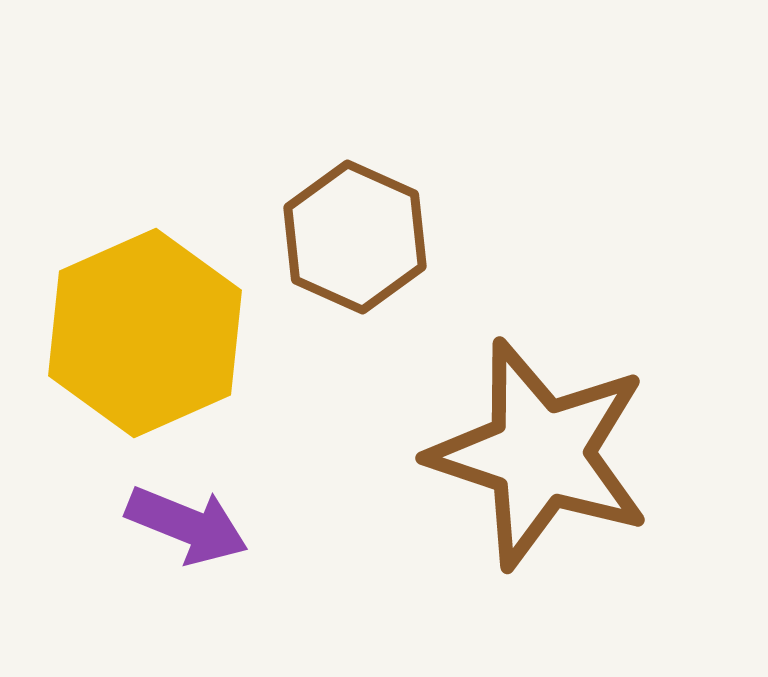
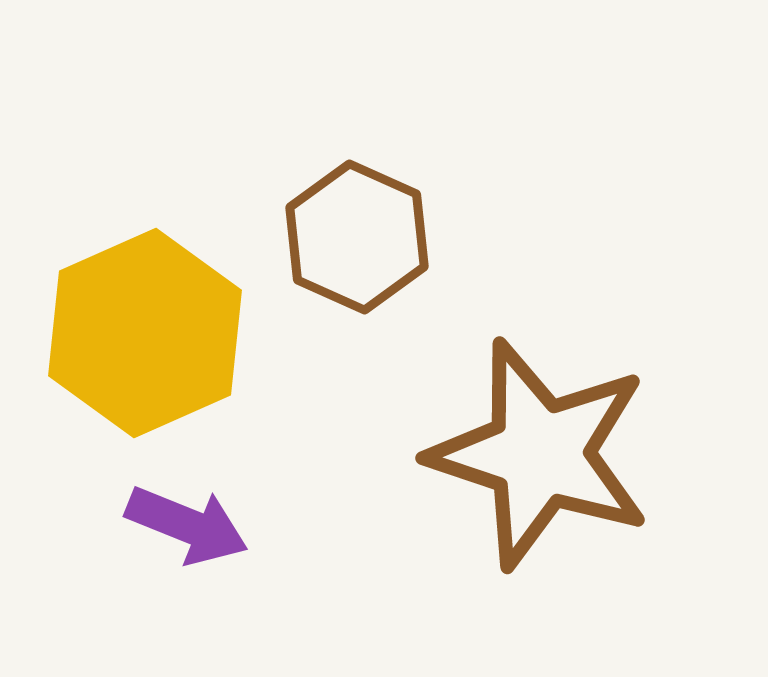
brown hexagon: moved 2 px right
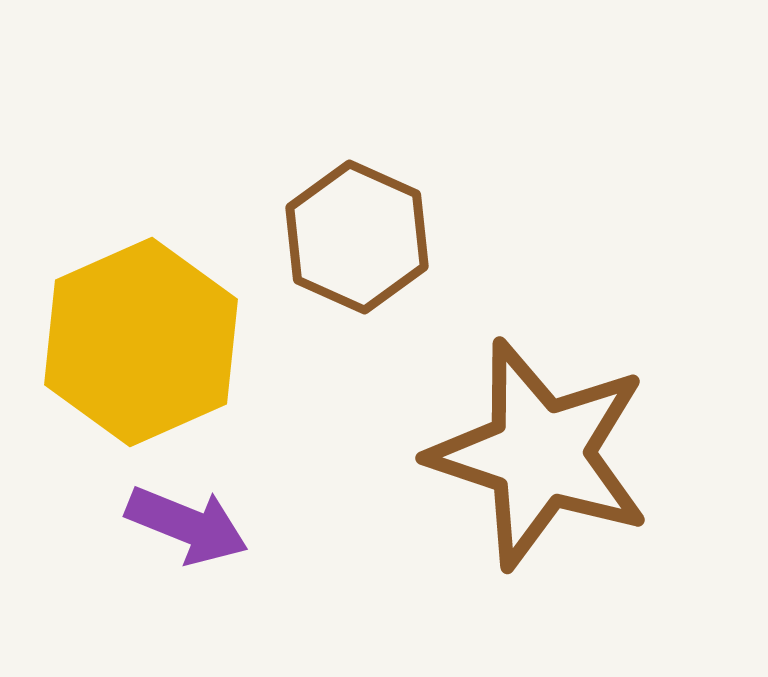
yellow hexagon: moved 4 px left, 9 px down
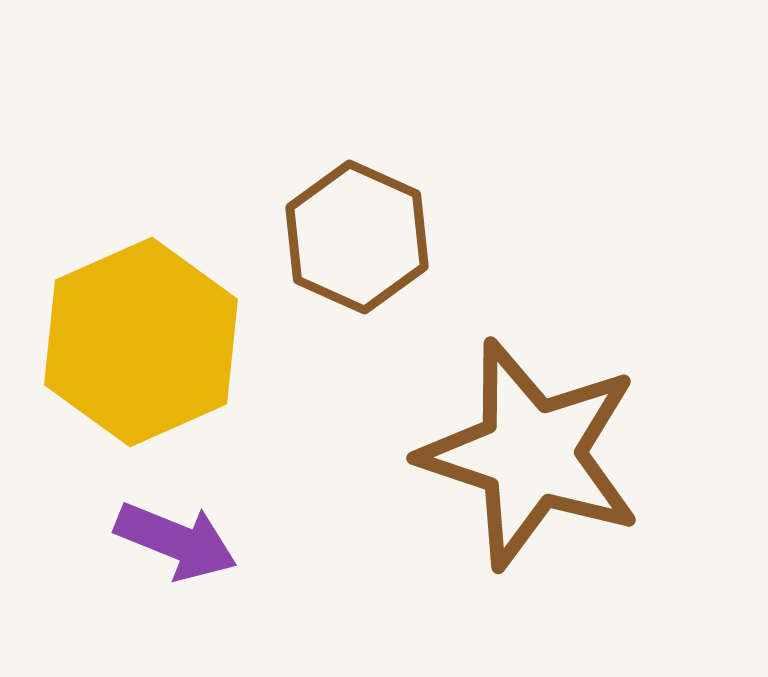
brown star: moved 9 px left
purple arrow: moved 11 px left, 16 px down
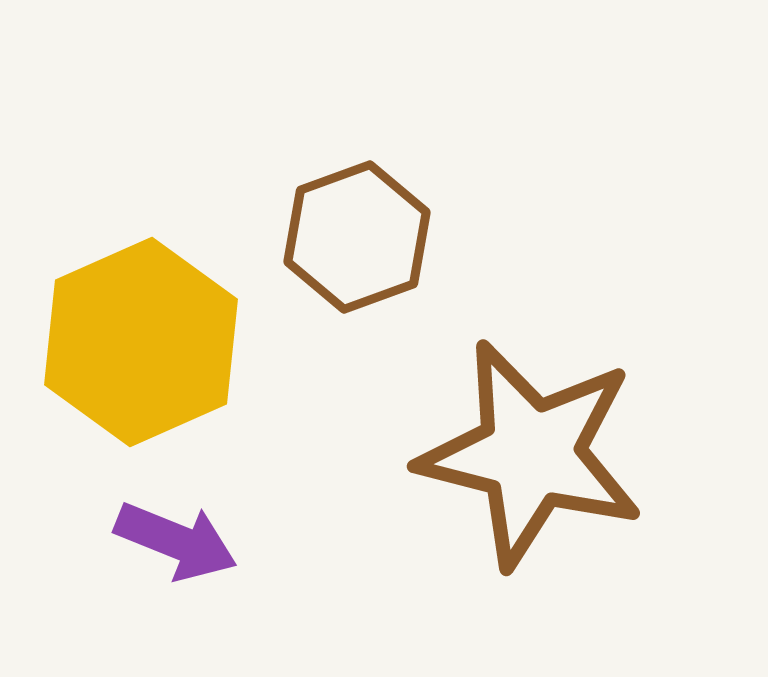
brown hexagon: rotated 16 degrees clockwise
brown star: rotated 4 degrees counterclockwise
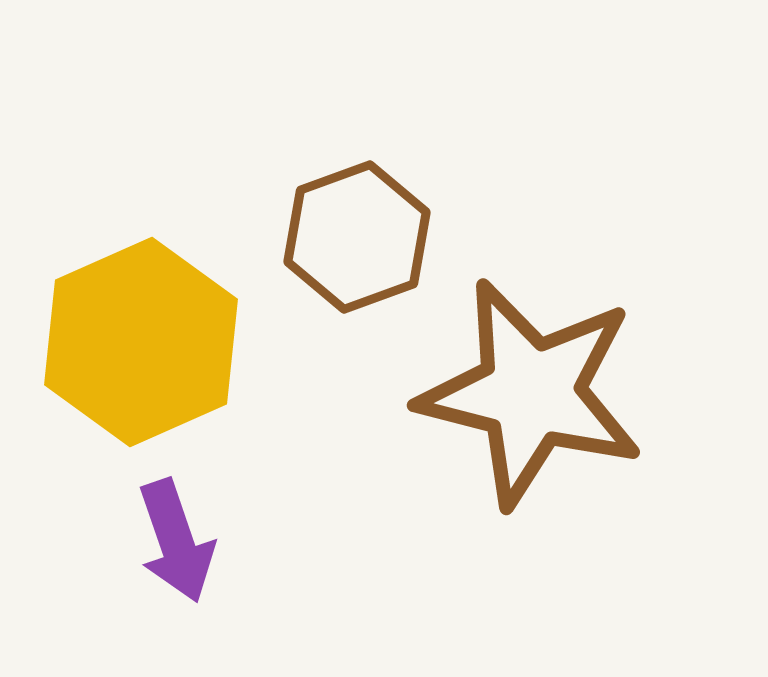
brown star: moved 61 px up
purple arrow: rotated 49 degrees clockwise
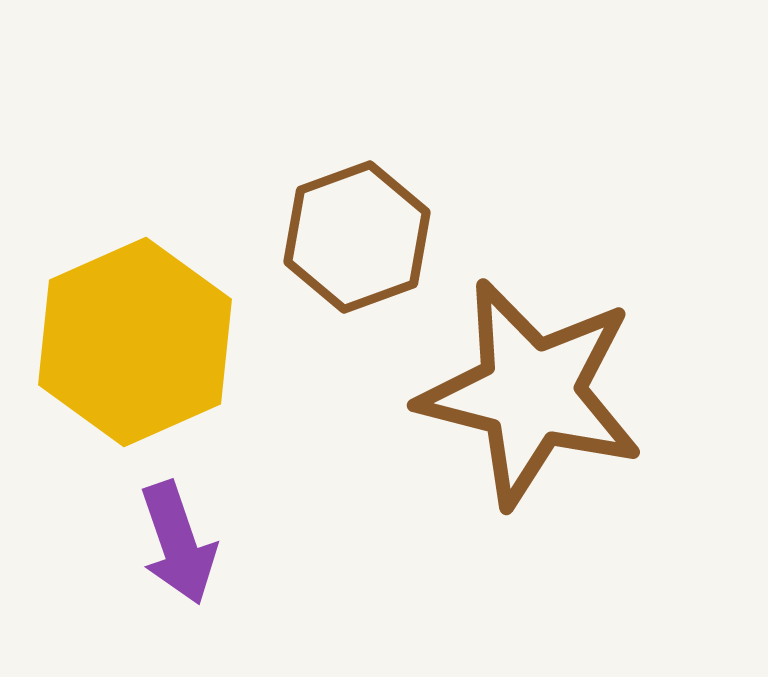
yellow hexagon: moved 6 px left
purple arrow: moved 2 px right, 2 px down
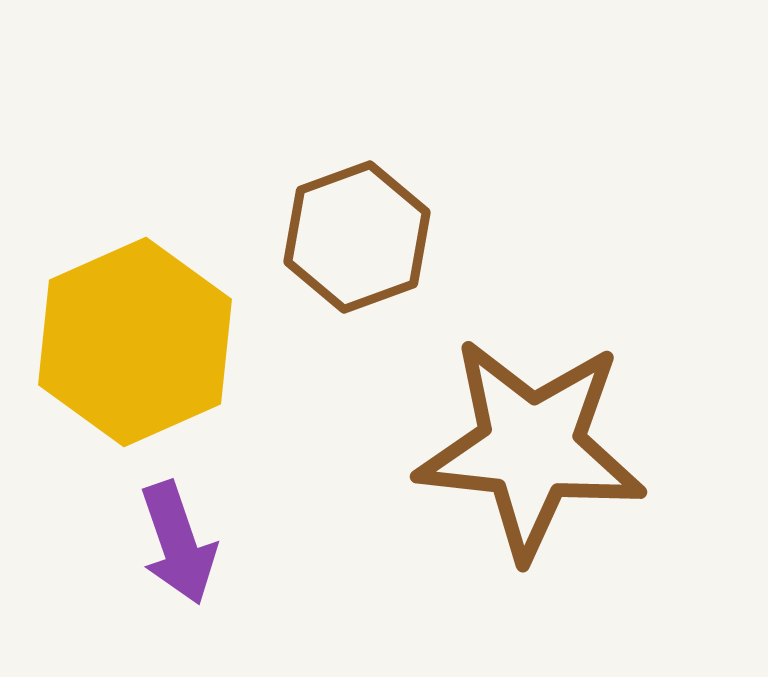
brown star: moved 55 px down; rotated 8 degrees counterclockwise
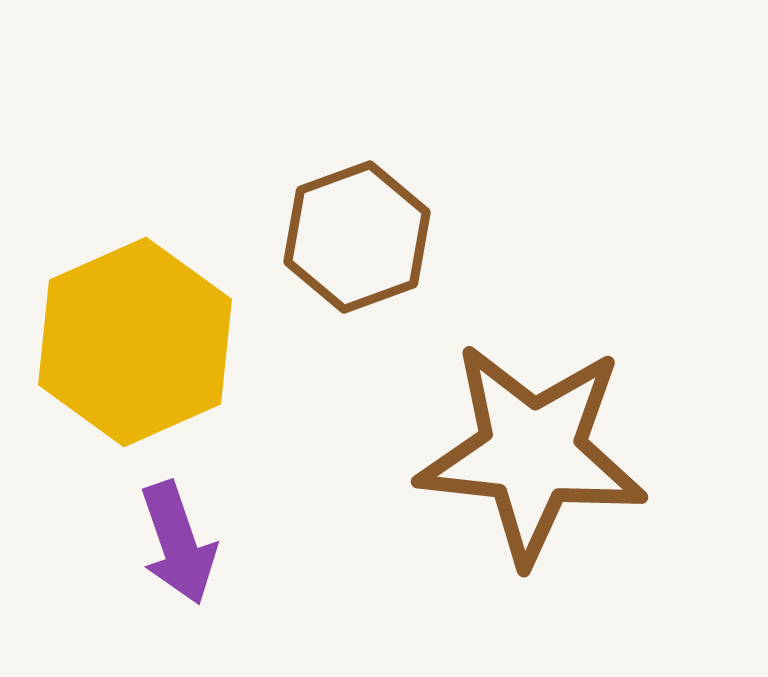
brown star: moved 1 px right, 5 px down
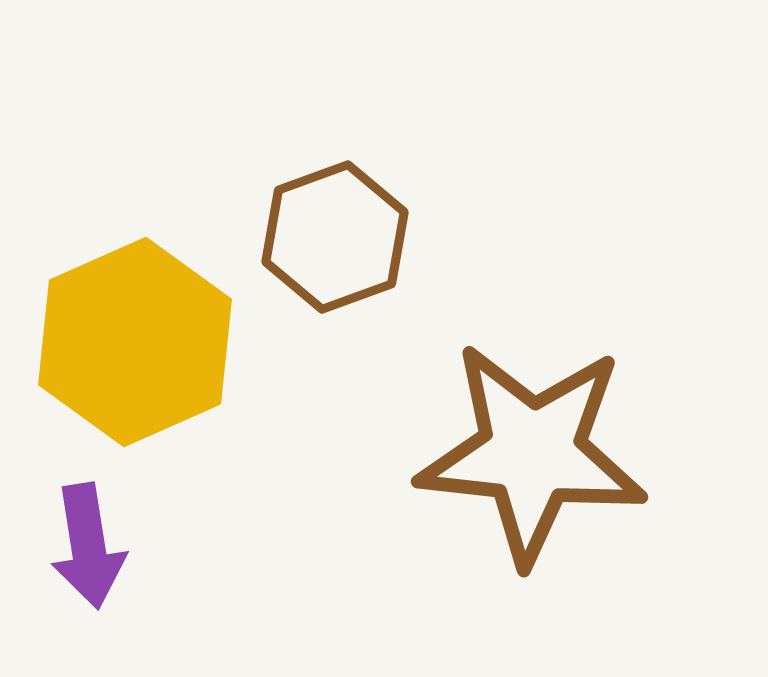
brown hexagon: moved 22 px left
purple arrow: moved 90 px left, 3 px down; rotated 10 degrees clockwise
